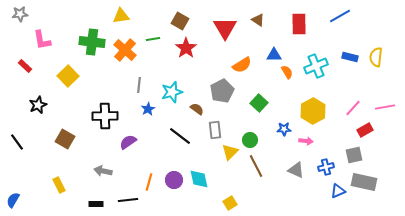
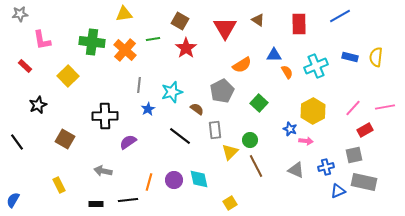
yellow triangle at (121, 16): moved 3 px right, 2 px up
blue star at (284, 129): moved 6 px right; rotated 24 degrees clockwise
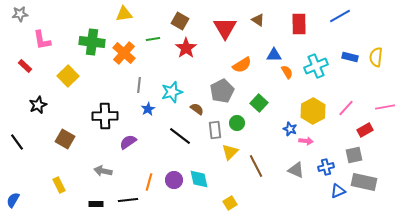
orange cross at (125, 50): moved 1 px left, 3 px down
pink line at (353, 108): moved 7 px left
green circle at (250, 140): moved 13 px left, 17 px up
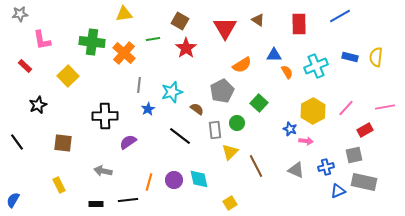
brown square at (65, 139): moved 2 px left, 4 px down; rotated 24 degrees counterclockwise
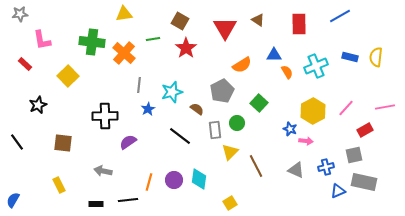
red rectangle at (25, 66): moved 2 px up
cyan diamond at (199, 179): rotated 20 degrees clockwise
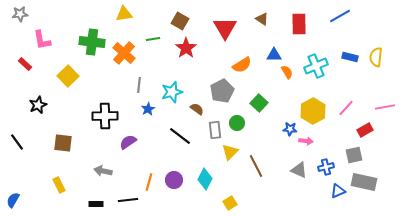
brown triangle at (258, 20): moved 4 px right, 1 px up
blue star at (290, 129): rotated 16 degrees counterclockwise
gray triangle at (296, 170): moved 3 px right
cyan diamond at (199, 179): moved 6 px right; rotated 20 degrees clockwise
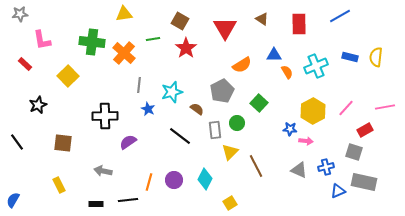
blue star at (148, 109): rotated 16 degrees counterclockwise
gray square at (354, 155): moved 3 px up; rotated 30 degrees clockwise
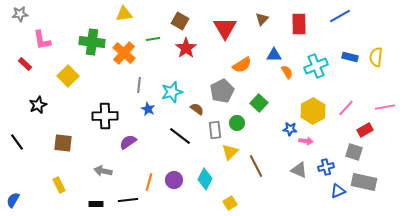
brown triangle at (262, 19): rotated 40 degrees clockwise
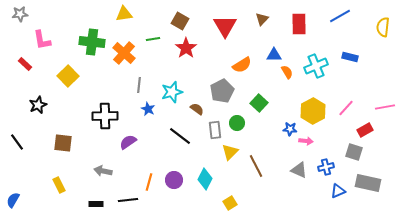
red triangle at (225, 28): moved 2 px up
yellow semicircle at (376, 57): moved 7 px right, 30 px up
gray rectangle at (364, 182): moved 4 px right, 1 px down
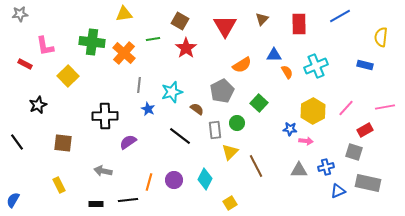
yellow semicircle at (383, 27): moved 2 px left, 10 px down
pink L-shape at (42, 40): moved 3 px right, 6 px down
blue rectangle at (350, 57): moved 15 px right, 8 px down
red rectangle at (25, 64): rotated 16 degrees counterclockwise
gray triangle at (299, 170): rotated 24 degrees counterclockwise
